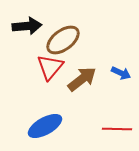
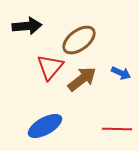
brown ellipse: moved 16 px right
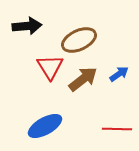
brown ellipse: rotated 12 degrees clockwise
red triangle: rotated 12 degrees counterclockwise
blue arrow: moved 2 px left, 1 px down; rotated 60 degrees counterclockwise
brown arrow: moved 1 px right
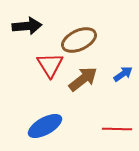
red triangle: moved 2 px up
blue arrow: moved 4 px right
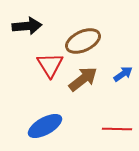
brown ellipse: moved 4 px right, 1 px down
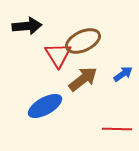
red triangle: moved 8 px right, 10 px up
blue ellipse: moved 20 px up
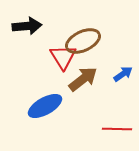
red triangle: moved 5 px right, 2 px down
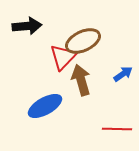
red triangle: rotated 16 degrees clockwise
brown arrow: moved 2 px left, 1 px down; rotated 68 degrees counterclockwise
